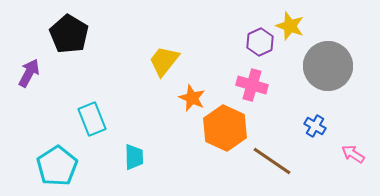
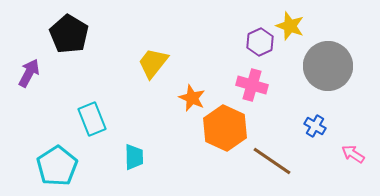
yellow trapezoid: moved 11 px left, 2 px down
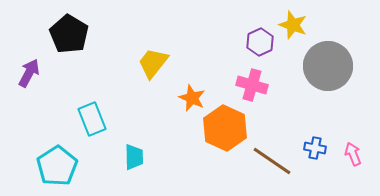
yellow star: moved 3 px right, 1 px up
blue cross: moved 22 px down; rotated 20 degrees counterclockwise
pink arrow: rotated 35 degrees clockwise
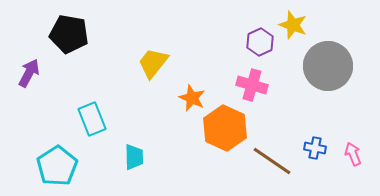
black pentagon: rotated 21 degrees counterclockwise
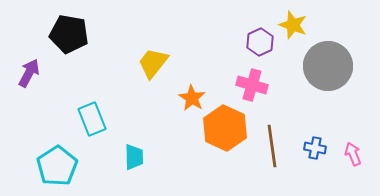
orange star: rotated 8 degrees clockwise
brown line: moved 15 px up; rotated 48 degrees clockwise
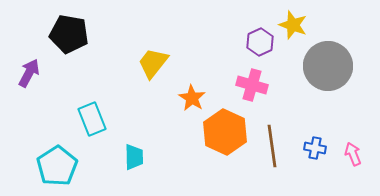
orange hexagon: moved 4 px down
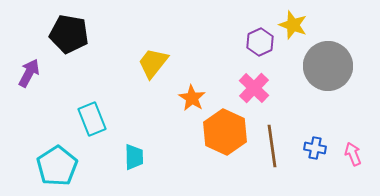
pink cross: moved 2 px right, 3 px down; rotated 28 degrees clockwise
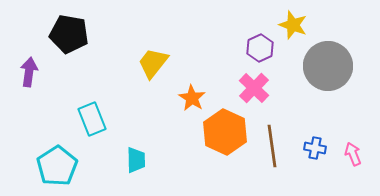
purple hexagon: moved 6 px down
purple arrow: moved 1 px up; rotated 20 degrees counterclockwise
cyan trapezoid: moved 2 px right, 3 px down
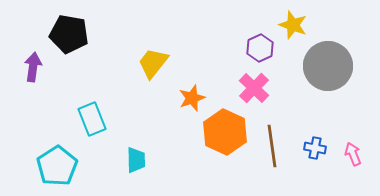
purple arrow: moved 4 px right, 5 px up
orange star: rotated 20 degrees clockwise
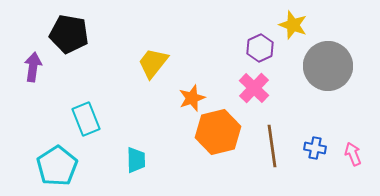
cyan rectangle: moved 6 px left
orange hexagon: moved 7 px left; rotated 21 degrees clockwise
